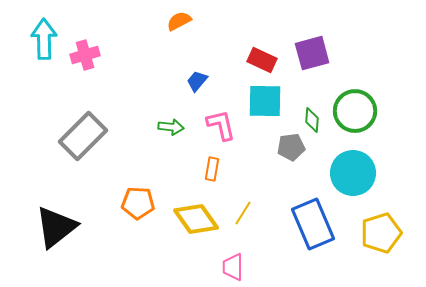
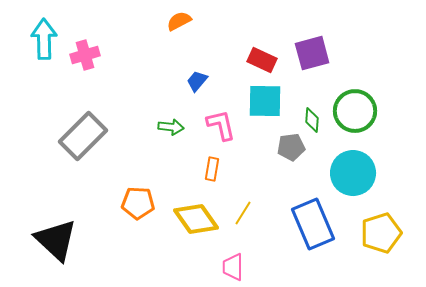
black triangle: moved 13 px down; rotated 39 degrees counterclockwise
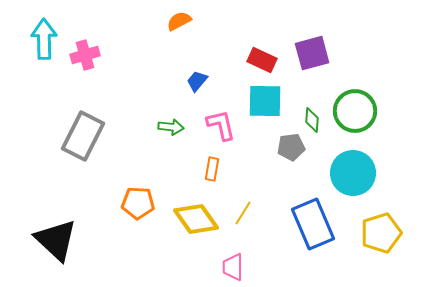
gray rectangle: rotated 18 degrees counterclockwise
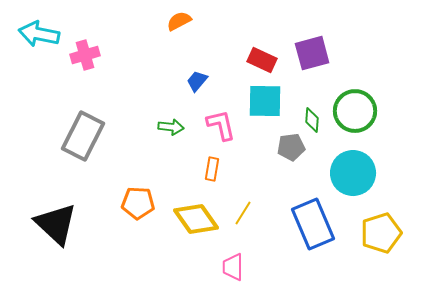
cyan arrow: moved 5 px left, 5 px up; rotated 78 degrees counterclockwise
black triangle: moved 16 px up
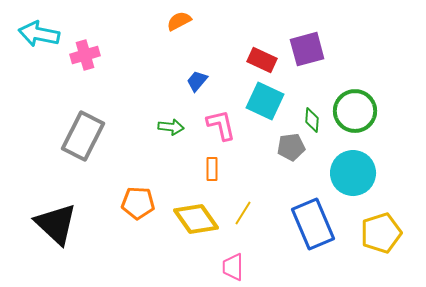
purple square: moved 5 px left, 4 px up
cyan square: rotated 24 degrees clockwise
orange rectangle: rotated 10 degrees counterclockwise
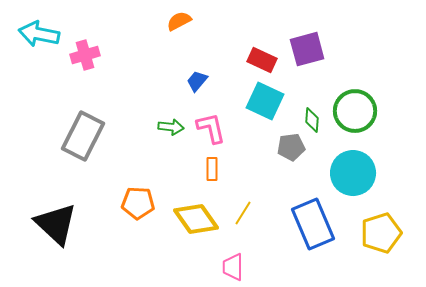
pink L-shape: moved 10 px left, 3 px down
